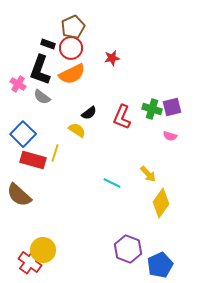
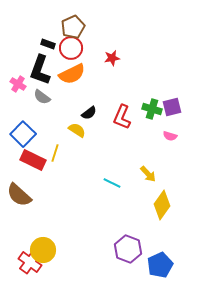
red rectangle: rotated 10 degrees clockwise
yellow diamond: moved 1 px right, 2 px down
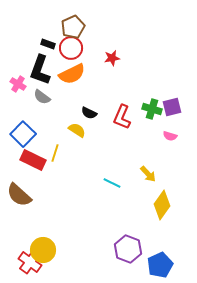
black semicircle: rotated 63 degrees clockwise
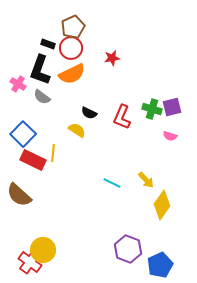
yellow line: moved 2 px left; rotated 12 degrees counterclockwise
yellow arrow: moved 2 px left, 6 px down
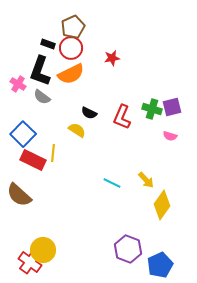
black L-shape: moved 1 px down
orange semicircle: moved 1 px left
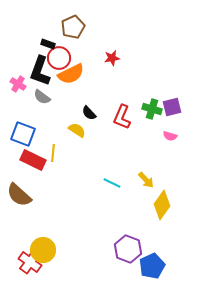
red circle: moved 12 px left, 10 px down
black semicircle: rotated 21 degrees clockwise
blue square: rotated 25 degrees counterclockwise
blue pentagon: moved 8 px left, 1 px down
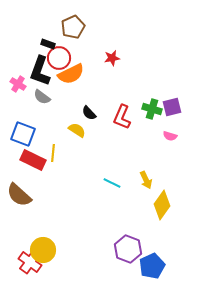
yellow arrow: rotated 18 degrees clockwise
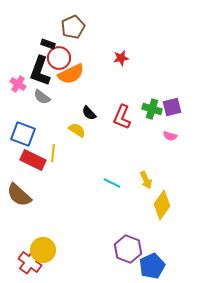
red star: moved 9 px right
